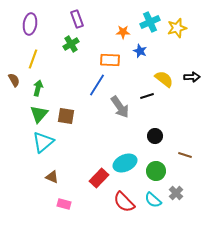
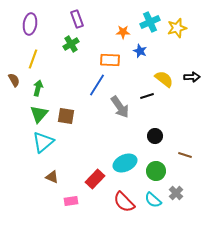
red rectangle: moved 4 px left, 1 px down
pink rectangle: moved 7 px right, 3 px up; rotated 24 degrees counterclockwise
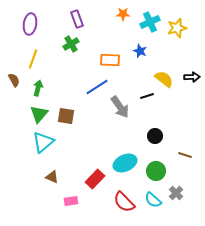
orange star: moved 18 px up
blue line: moved 2 px down; rotated 25 degrees clockwise
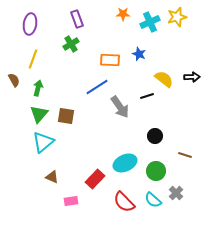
yellow star: moved 11 px up
blue star: moved 1 px left, 3 px down
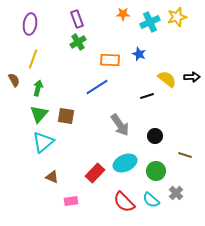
green cross: moved 7 px right, 2 px up
yellow semicircle: moved 3 px right
gray arrow: moved 18 px down
red rectangle: moved 6 px up
cyan semicircle: moved 2 px left
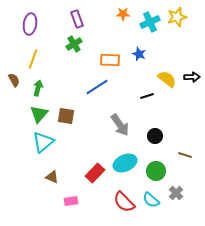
green cross: moved 4 px left, 2 px down
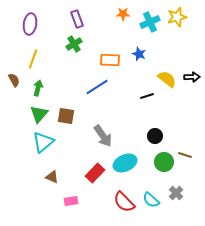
gray arrow: moved 17 px left, 11 px down
green circle: moved 8 px right, 9 px up
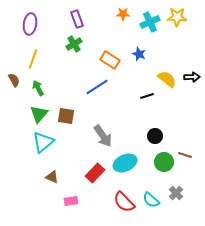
yellow star: rotated 18 degrees clockwise
orange rectangle: rotated 30 degrees clockwise
green arrow: rotated 42 degrees counterclockwise
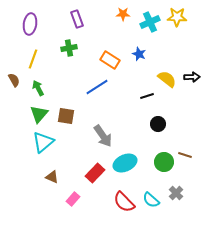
green cross: moved 5 px left, 4 px down; rotated 21 degrees clockwise
black circle: moved 3 px right, 12 px up
pink rectangle: moved 2 px right, 2 px up; rotated 40 degrees counterclockwise
